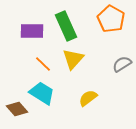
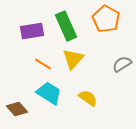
orange pentagon: moved 5 px left
purple rectangle: rotated 10 degrees counterclockwise
orange line: rotated 12 degrees counterclockwise
cyan trapezoid: moved 7 px right
yellow semicircle: rotated 72 degrees clockwise
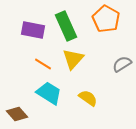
purple rectangle: moved 1 px right, 1 px up; rotated 20 degrees clockwise
brown diamond: moved 5 px down
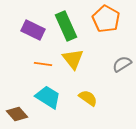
purple rectangle: rotated 15 degrees clockwise
yellow triangle: rotated 20 degrees counterclockwise
orange line: rotated 24 degrees counterclockwise
cyan trapezoid: moved 1 px left, 4 px down
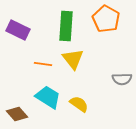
green rectangle: rotated 28 degrees clockwise
purple rectangle: moved 15 px left
gray semicircle: moved 15 px down; rotated 150 degrees counterclockwise
yellow semicircle: moved 9 px left, 6 px down
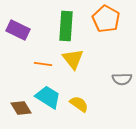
brown diamond: moved 4 px right, 6 px up; rotated 10 degrees clockwise
